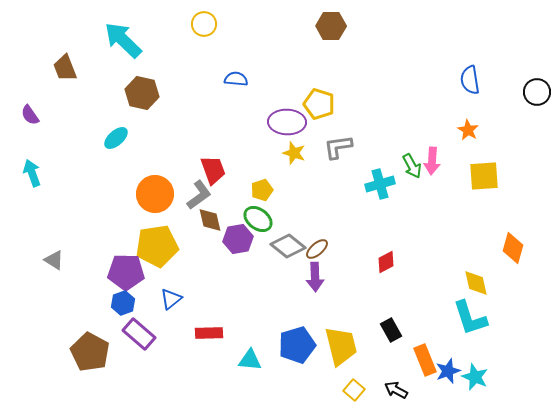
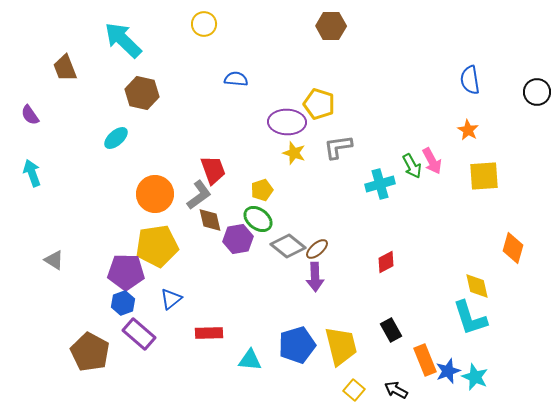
pink arrow at (432, 161): rotated 32 degrees counterclockwise
yellow diamond at (476, 283): moved 1 px right, 3 px down
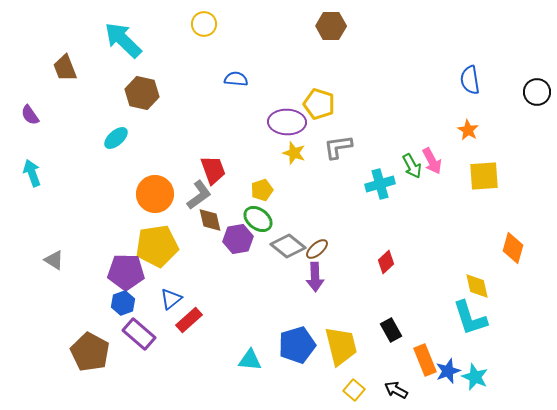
red diamond at (386, 262): rotated 15 degrees counterclockwise
red rectangle at (209, 333): moved 20 px left, 13 px up; rotated 40 degrees counterclockwise
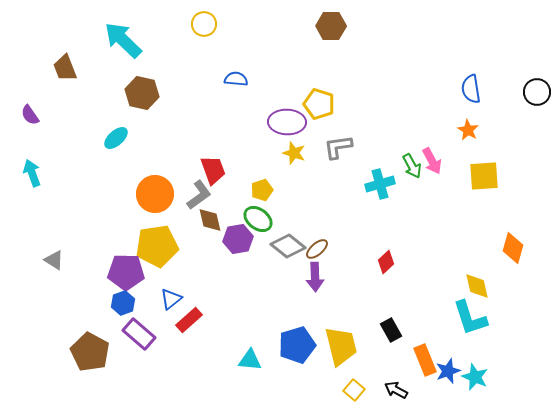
blue semicircle at (470, 80): moved 1 px right, 9 px down
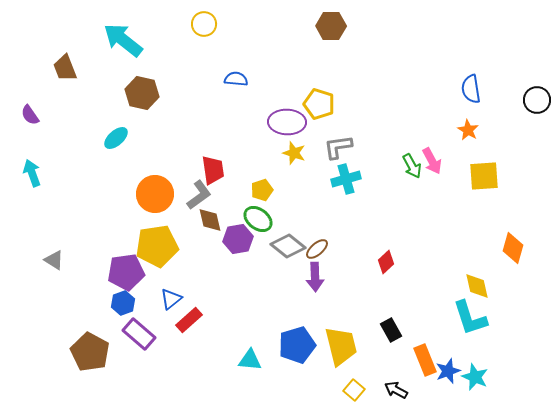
cyan arrow at (123, 40): rotated 6 degrees counterclockwise
black circle at (537, 92): moved 8 px down
red trapezoid at (213, 170): rotated 12 degrees clockwise
cyan cross at (380, 184): moved 34 px left, 5 px up
purple pentagon at (126, 272): rotated 9 degrees counterclockwise
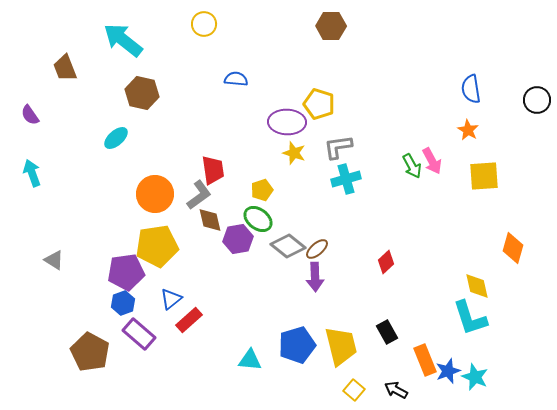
black rectangle at (391, 330): moved 4 px left, 2 px down
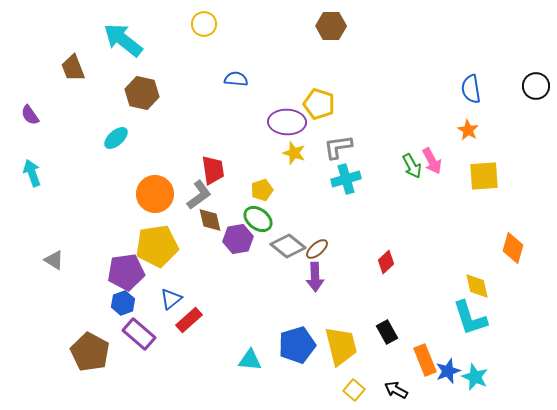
brown trapezoid at (65, 68): moved 8 px right
black circle at (537, 100): moved 1 px left, 14 px up
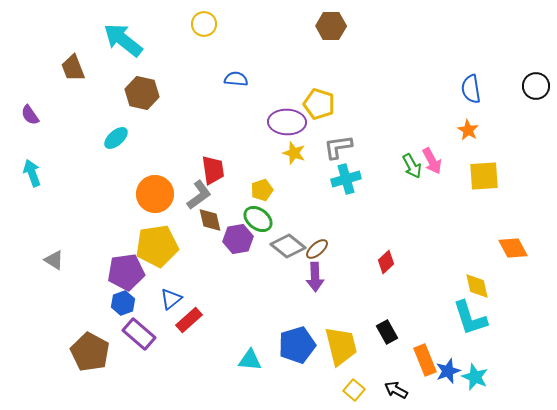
orange diamond at (513, 248): rotated 44 degrees counterclockwise
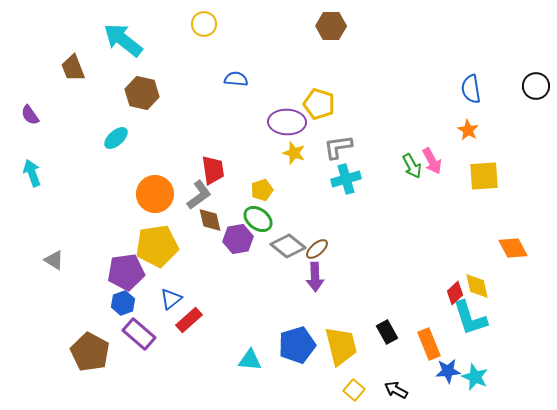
red diamond at (386, 262): moved 69 px right, 31 px down
orange rectangle at (425, 360): moved 4 px right, 16 px up
blue star at (448, 371): rotated 15 degrees clockwise
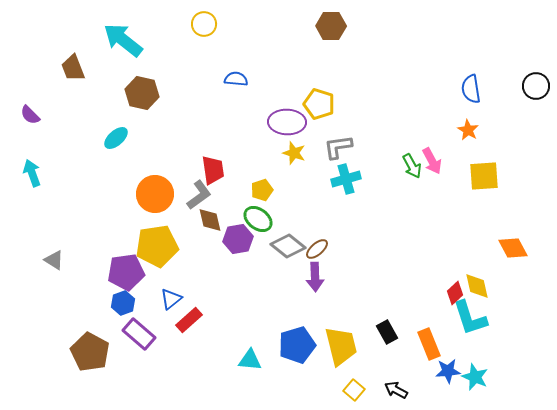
purple semicircle at (30, 115): rotated 10 degrees counterclockwise
